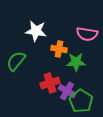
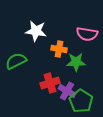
green semicircle: rotated 25 degrees clockwise
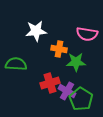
white star: rotated 15 degrees counterclockwise
green semicircle: moved 3 px down; rotated 30 degrees clockwise
green pentagon: moved 2 px up
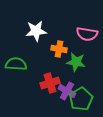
green star: rotated 12 degrees clockwise
green pentagon: rotated 10 degrees clockwise
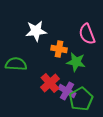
pink semicircle: rotated 60 degrees clockwise
red cross: rotated 24 degrees counterclockwise
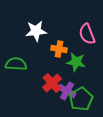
red cross: moved 2 px right
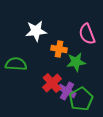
green star: rotated 18 degrees counterclockwise
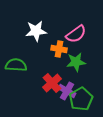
pink semicircle: moved 11 px left; rotated 105 degrees counterclockwise
green semicircle: moved 1 px down
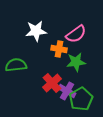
green semicircle: rotated 10 degrees counterclockwise
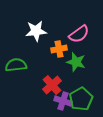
pink semicircle: moved 3 px right
orange cross: rotated 21 degrees counterclockwise
green star: rotated 24 degrees clockwise
red cross: moved 2 px down
purple cross: moved 4 px left, 10 px down; rotated 12 degrees counterclockwise
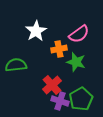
white star: rotated 25 degrees counterclockwise
purple cross: moved 3 px left
